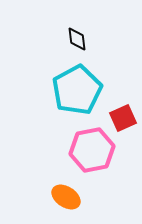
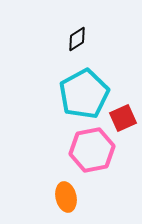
black diamond: rotated 65 degrees clockwise
cyan pentagon: moved 7 px right, 4 px down
orange ellipse: rotated 44 degrees clockwise
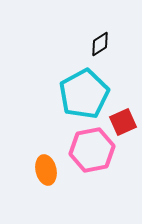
black diamond: moved 23 px right, 5 px down
red square: moved 4 px down
orange ellipse: moved 20 px left, 27 px up
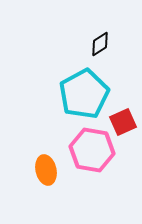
pink hexagon: rotated 21 degrees clockwise
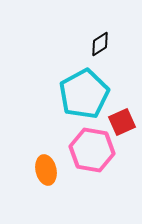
red square: moved 1 px left
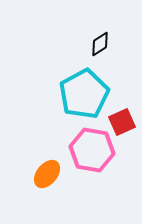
orange ellipse: moved 1 px right, 4 px down; rotated 52 degrees clockwise
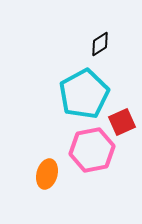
pink hexagon: rotated 21 degrees counterclockwise
orange ellipse: rotated 24 degrees counterclockwise
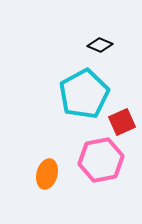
black diamond: moved 1 px down; rotated 55 degrees clockwise
pink hexagon: moved 9 px right, 10 px down
